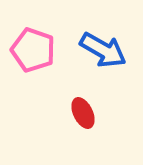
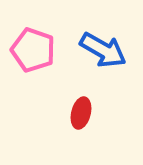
red ellipse: moved 2 px left; rotated 40 degrees clockwise
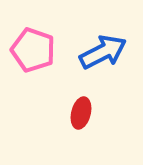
blue arrow: moved 2 px down; rotated 57 degrees counterclockwise
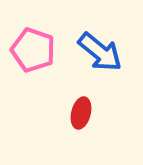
blue arrow: moved 3 px left; rotated 66 degrees clockwise
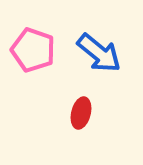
blue arrow: moved 1 px left, 1 px down
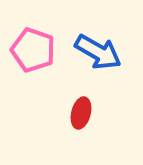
blue arrow: moved 1 px left, 1 px up; rotated 9 degrees counterclockwise
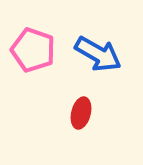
blue arrow: moved 2 px down
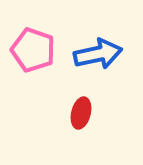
blue arrow: rotated 42 degrees counterclockwise
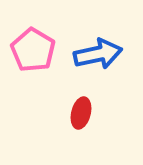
pink pentagon: rotated 12 degrees clockwise
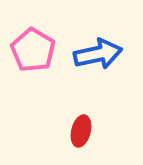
red ellipse: moved 18 px down
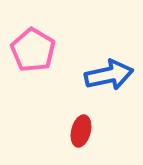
blue arrow: moved 11 px right, 21 px down
